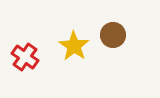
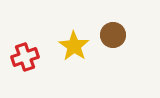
red cross: rotated 36 degrees clockwise
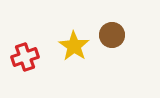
brown circle: moved 1 px left
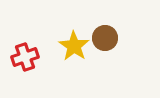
brown circle: moved 7 px left, 3 px down
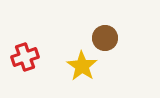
yellow star: moved 8 px right, 20 px down
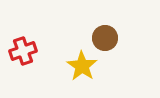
red cross: moved 2 px left, 6 px up
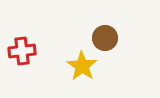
red cross: moved 1 px left; rotated 12 degrees clockwise
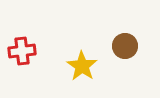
brown circle: moved 20 px right, 8 px down
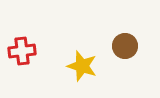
yellow star: rotated 16 degrees counterclockwise
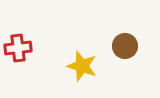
red cross: moved 4 px left, 3 px up
